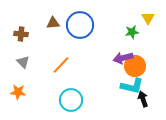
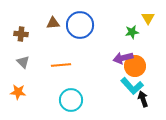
orange line: rotated 42 degrees clockwise
cyan L-shape: rotated 35 degrees clockwise
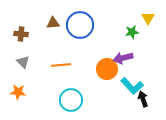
orange circle: moved 28 px left, 3 px down
